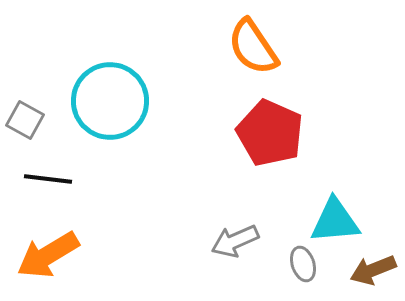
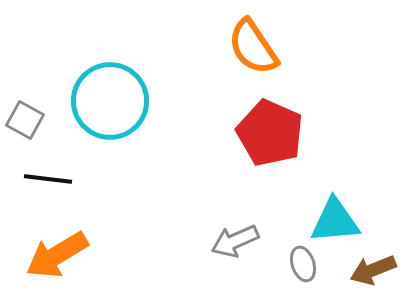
orange arrow: moved 9 px right
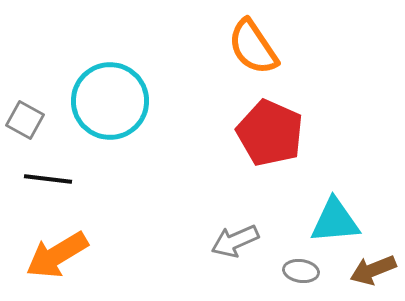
gray ellipse: moved 2 px left, 7 px down; rotated 64 degrees counterclockwise
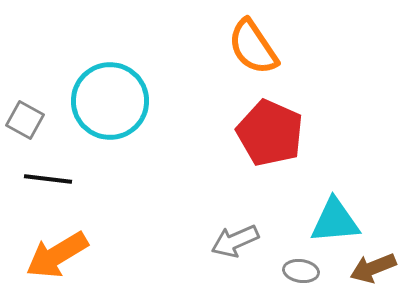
brown arrow: moved 2 px up
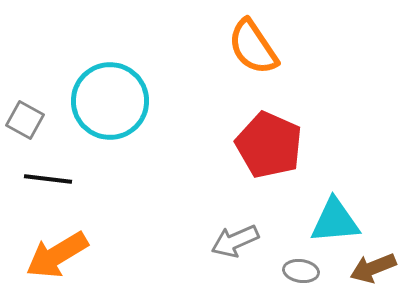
red pentagon: moved 1 px left, 12 px down
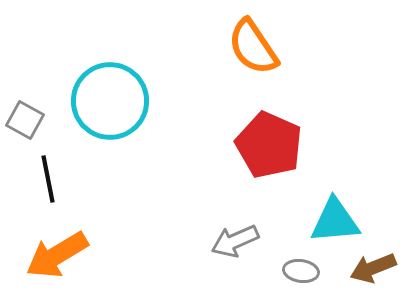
black line: rotated 72 degrees clockwise
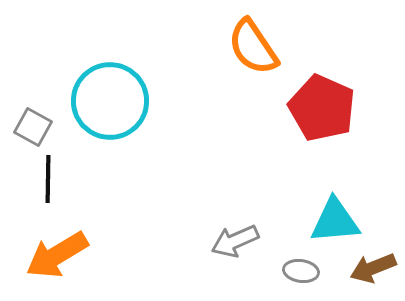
gray square: moved 8 px right, 7 px down
red pentagon: moved 53 px right, 37 px up
black line: rotated 12 degrees clockwise
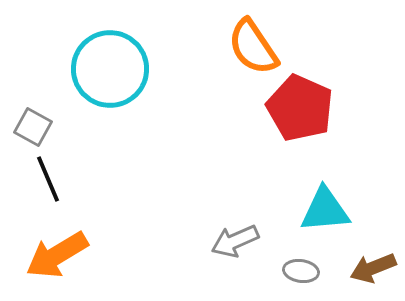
cyan circle: moved 32 px up
red pentagon: moved 22 px left
black line: rotated 24 degrees counterclockwise
cyan triangle: moved 10 px left, 11 px up
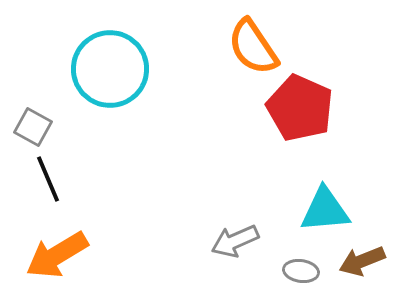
brown arrow: moved 11 px left, 7 px up
